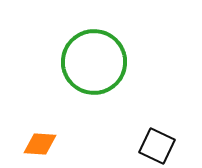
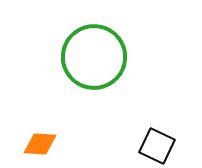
green circle: moved 5 px up
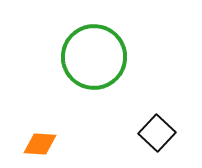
black square: moved 13 px up; rotated 18 degrees clockwise
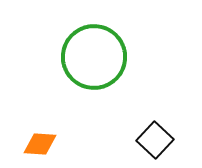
black square: moved 2 px left, 7 px down
